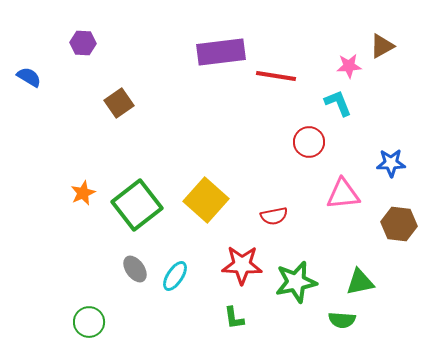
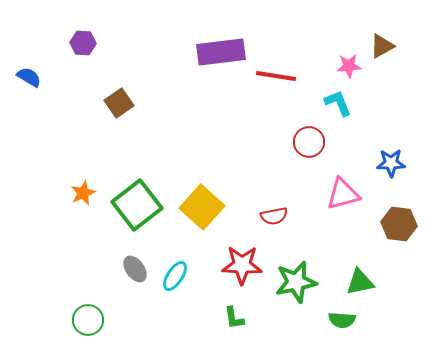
pink triangle: rotated 9 degrees counterclockwise
yellow square: moved 4 px left, 7 px down
green circle: moved 1 px left, 2 px up
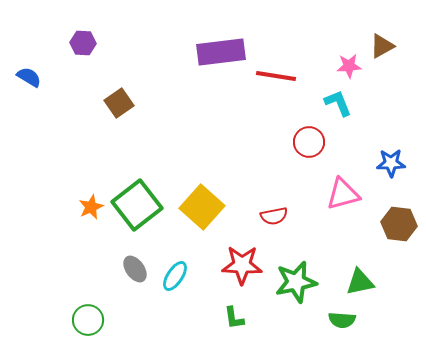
orange star: moved 8 px right, 14 px down
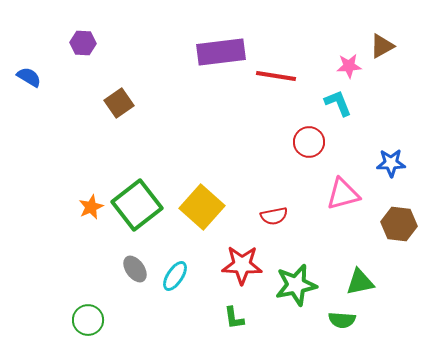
green star: moved 3 px down
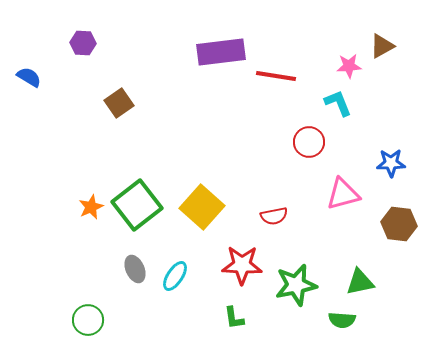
gray ellipse: rotated 12 degrees clockwise
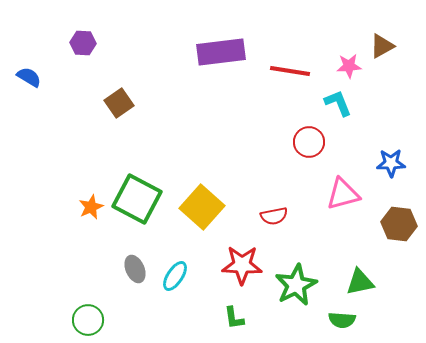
red line: moved 14 px right, 5 px up
green square: moved 6 px up; rotated 24 degrees counterclockwise
green star: rotated 15 degrees counterclockwise
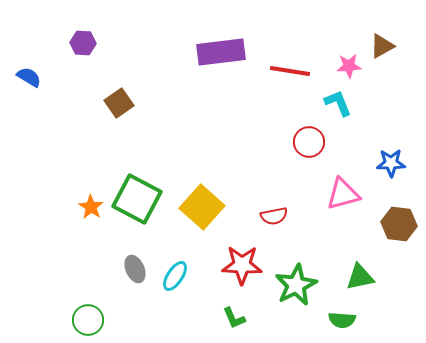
orange star: rotated 15 degrees counterclockwise
green triangle: moved 5 px up
green L-shape: rotated 15 degrees counterclockwise
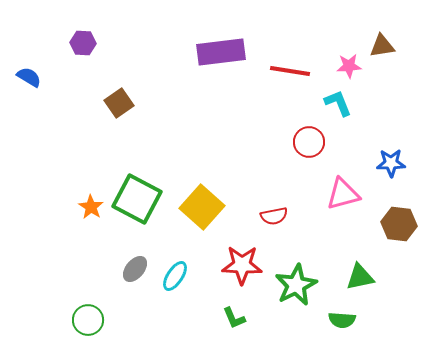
brown triangle: rotated 20 degrees clockwise
gray ellipse: rotated 64 degrees clockwise
